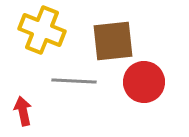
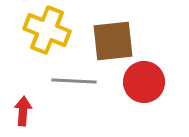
yellow cross: moved 5 px right
red arrow: rotated 16 degrees clockwise
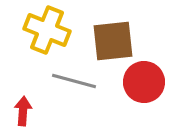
gray line: rotated 12 degrees clockwise
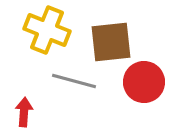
brown square: moved 2 px left, 1 px down
red arrow: moved 1 px right, 1 px down
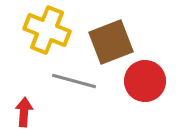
brown square: rotated 15 degrees counterclockwise
red circle: moved 1 px right, 1 px up
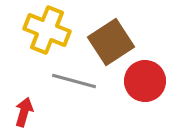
brown square: rotated 12 degrees counterclockwise
red arrow: rotated 12 degrees clockwise
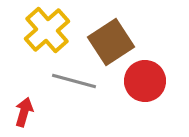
yellow cross: rotated 27 degrees clockwise
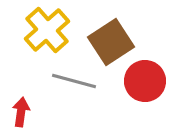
red arrow: moved 3 px left; rotated 8 degrees counterclockwise
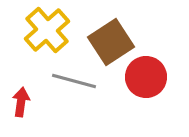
red circle: moved 1 px right, 4 px up
red arrow: moved 10 px up
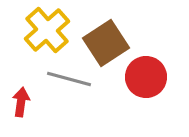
brown square: moved 5 px left, 1 px down
gray line: moved 5 px left, 2 px up
